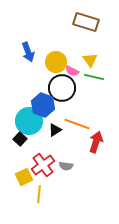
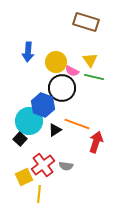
blue arrow: rotated 24 degrees clockwise
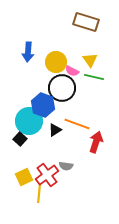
red cross: moved 4 px right, 10 px down
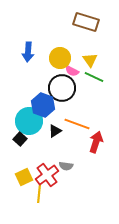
yellow circle: moved 4 px right, 4 px up
green line: rotated 12 degrees clockwise
black triangle: moved 1 px down
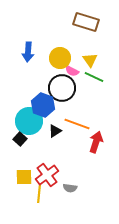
gray semicircle: moved 4 px right, 22 px down
yellow square: rotated 24 degrees clockwise
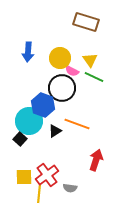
red arrow: moved 18 px down
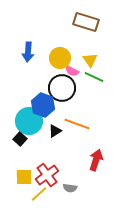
yellow line: rotated 42 degrees clockwise
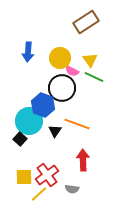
brown rectangle: rotated 50 degrees counterclockwise
black triangle: rotated 24 degrees counterclockwise
red arrow: moved 13 px left; rotated 20 degrees counterclockwise
gray semicircle: moved 2 px right, 1 px down
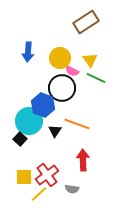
green line: moved 2 px right, 1 px down
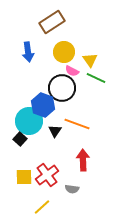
brown rectangle: moved 34 px left
blue arrow: rotated 12 degrees counterclockwise
yellow circle: moved 4 px right, 6 px up
yellow line: moved 3 px right, 13 px down
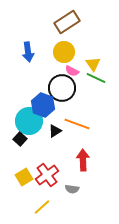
brown rectangle: moved 15 px right
yellow triangle: moved 3 px right, 4 px down
black triangle: rotated 24 degrees clockwise
yellow square: rotated 30 degrees counterclockwise
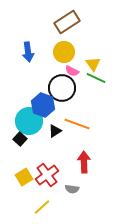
red arrow: moved 1 px right, 2 px down
